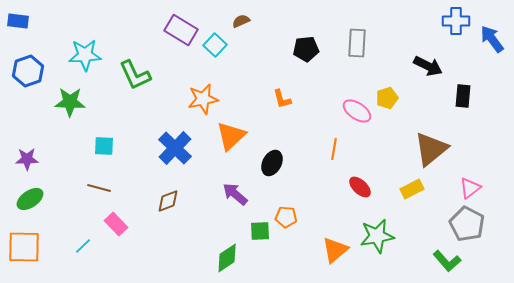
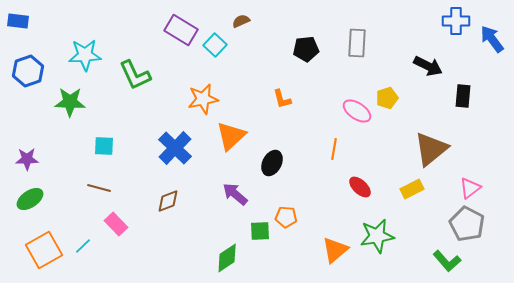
orange square at (24, 247): moved 20 px right, 3 px down; rotated 30 degrees counterclockwise
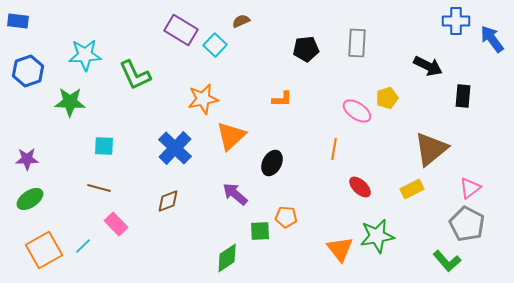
orange L-shape at (282, 99): rotated 75 degrees counterclockwise
orange triangle at (335, 250): moved 5 px right, 1 px up; rotated 28 degrees counterclockwise
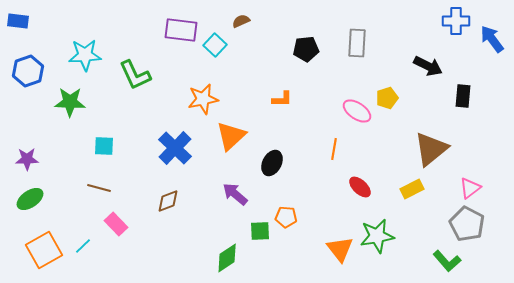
purple rectangle at (181, 30): rotated 24 degrees counterclockwise
